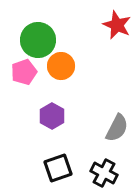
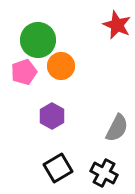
black square: rotated 12 degrees counterclockwise
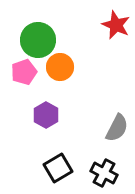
red star: moved 1 px left
orange circle: moved 1 px left, 1 px down
purple hexagon: moved 6 px left, 1 px up
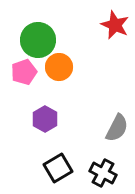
red star: moved 1 px left
orange circle: moved 1 px left
purple hexagon: moved 1 px left, 4 px down
black cross: moved 1 px left
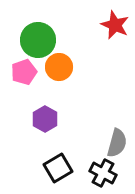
gray semicircle: moved 15 px down; rotated 12 degrees counterclockwise
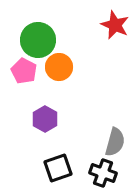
pink pentagon: moved 1 px up; rotated 25 degrees counterclockwise
gray semicircle: moved 2 px left, 1 px up
black square: rotated 12 degrees clockwise
black cross: rotated 8 degrees counterclockwise
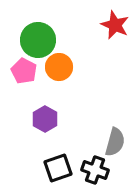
black cross: moved 8 px left, 3 px up
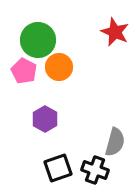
red star: moved 7 px down
